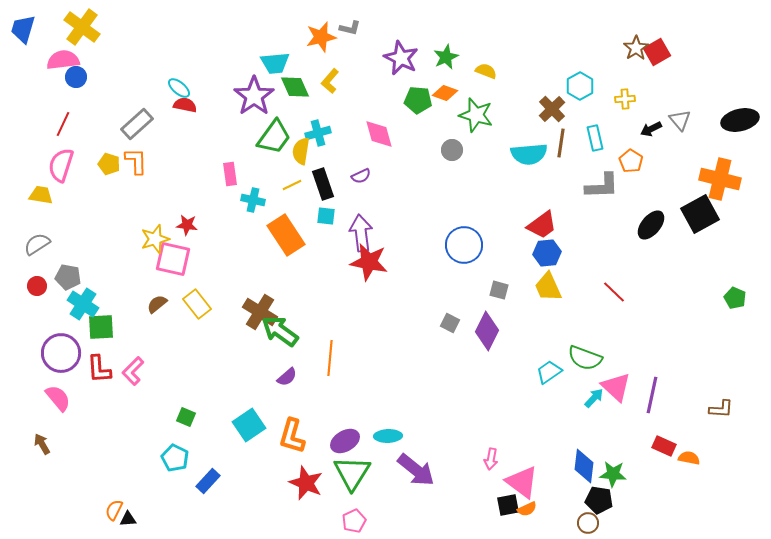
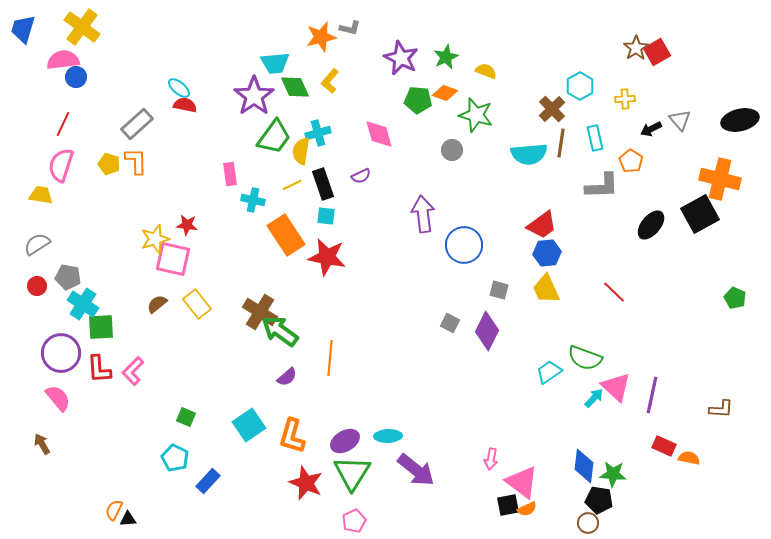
purple arrow at (361, 233): moved 62 px right, 19 px up
red star at (369, 262): moved 42 px left, 5 px up
yellow trapezoid at (548, 287): moved 2 px left, 2 px down
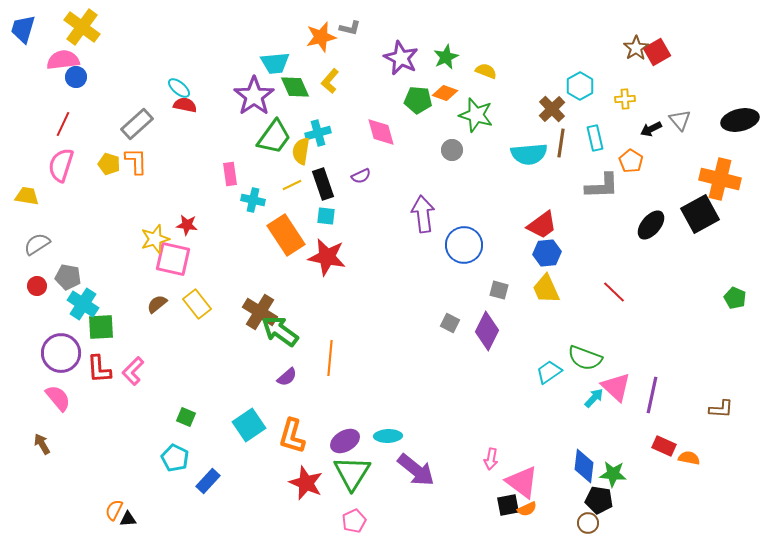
pink diamond at (379, 134): moved 2 px right, 2 px up
yellow trapezoid at (41, 195): moved 14 px left, 1 px down
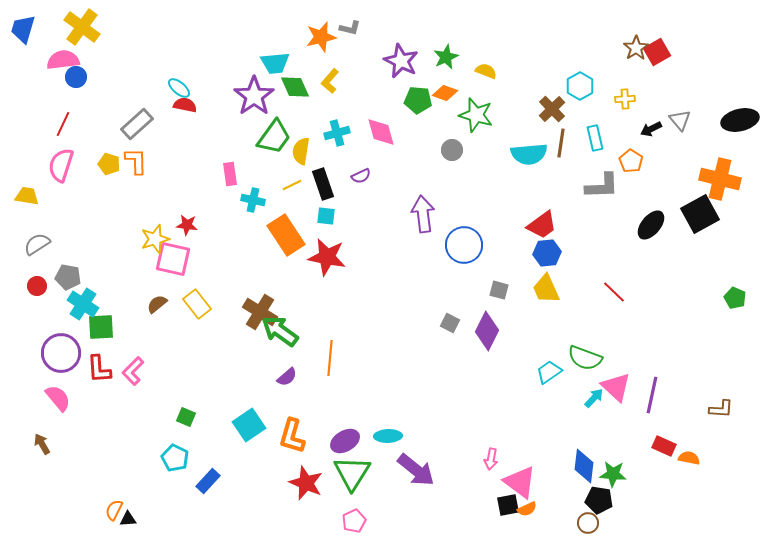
purple star at (401, 58): moved 3 px down
cyan cross at (318, 133): moved 19 px right
pink triangle at (522, 482): moved 2 px left
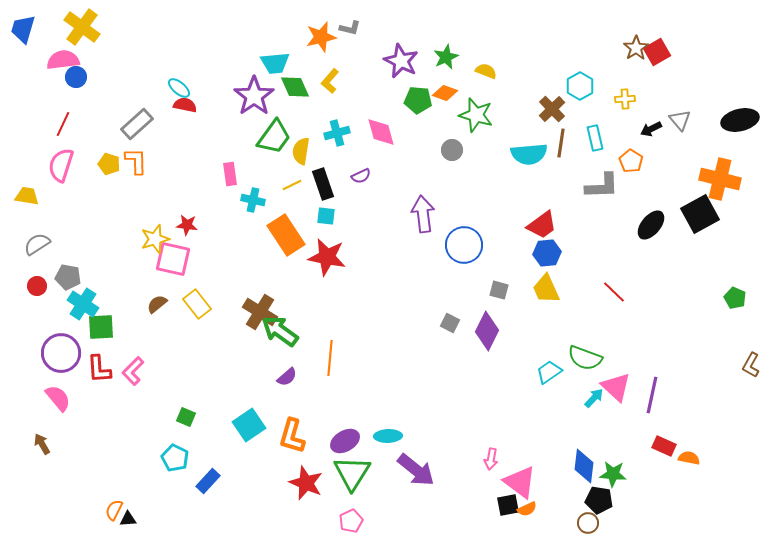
brown L-shape at (721, 409): moved 30 px right, 44 px up; rotated 115 degrees clockwise
pink pentagon at (354, 521): moved 3 px left
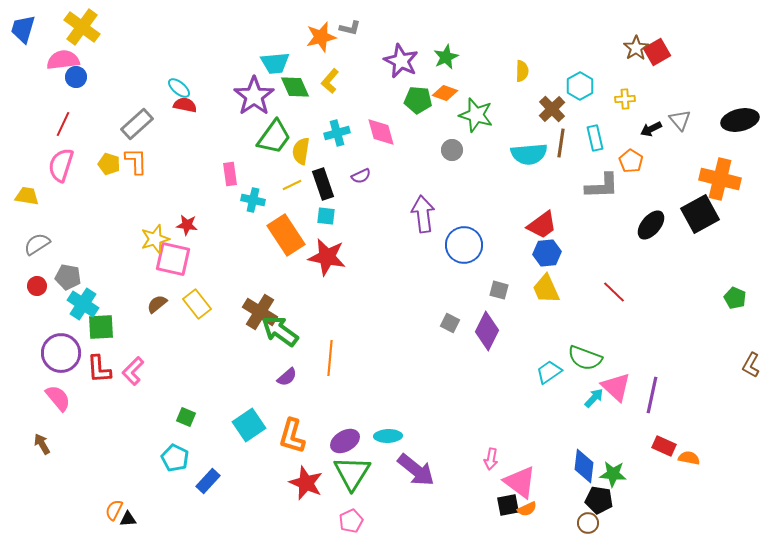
yellow semicircle at (486, 71): moved 36 px right; rotated 70 degrees clockwise
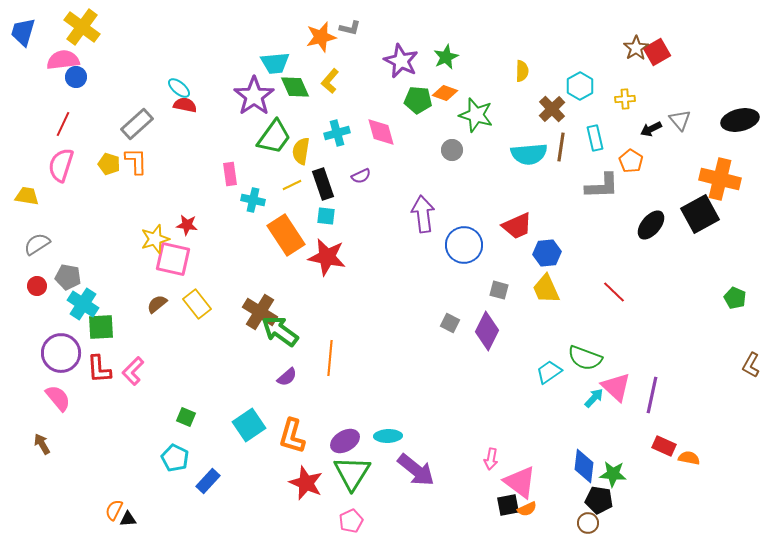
blue trapezoid at (23, 29): moved 3 px down
brown line at (561, 143): moved 4 px down
red trapezoid at (542, 225): moved 25 px left, 1 px down; rotated 12 degrees clockwise
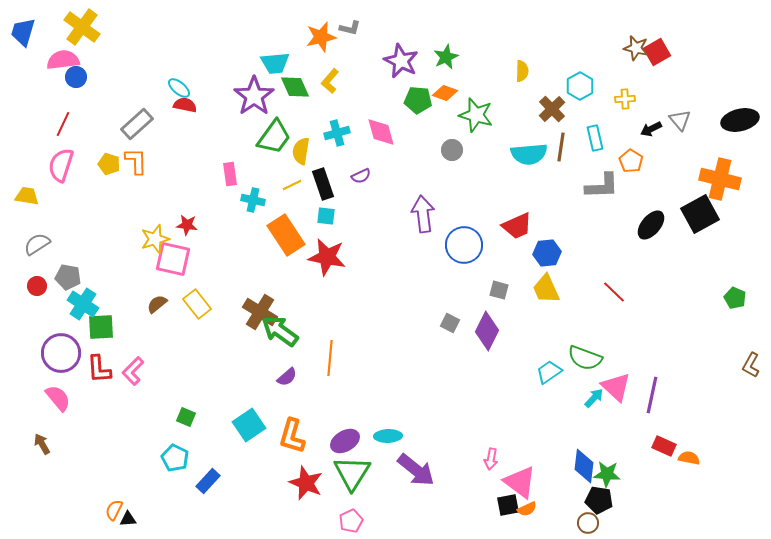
brown star at (636, 48): rotated 25 degrees counterclockwise
green star at (613, 474): moved 6 px left
